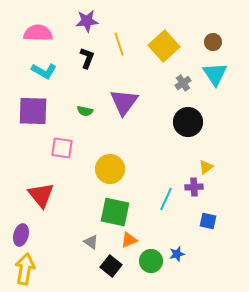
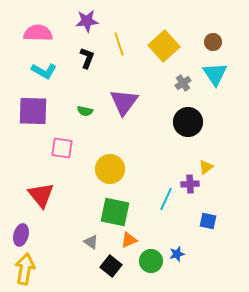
purple cross: moved 4 px left, 3 px up
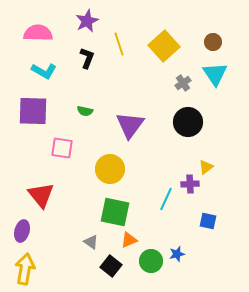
purple star: rotated 20 degrees counterclockwise
purple triangle: moved 6 px right, 23 px down
purple ellipse: moved 1 px right, 4 px up
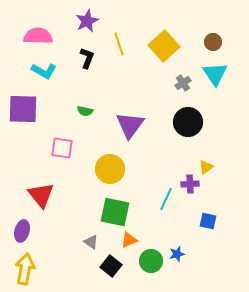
pink semicircle: moved 3 px down
purple square: moved 10 px left, 2 px up
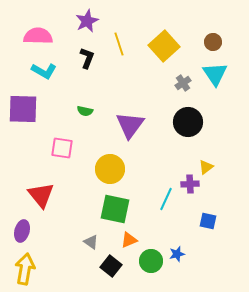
green square: moved 3 px up
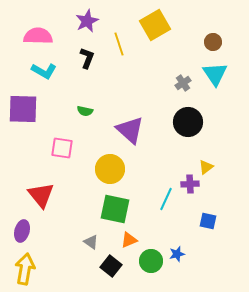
yellow square: moved 9 px left, 21 px up; rotated 12 degrees clockwise
purple triangle: moved 5 px down; rotated 24 degrees counterclockwise
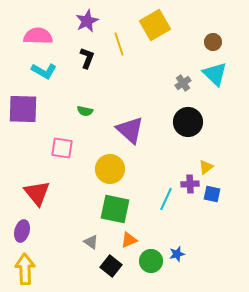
cyan triangle: rotated 12 degrees counterclockwise
red triangle: moved 4 px left, 2 px up
blue square: moved 4 px right, 27 px up
yellow arrow: rotated 12 degrees counterclockwise
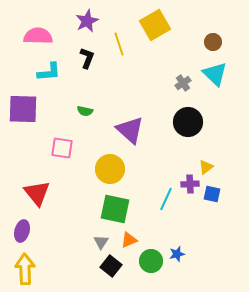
cyan L-shape: moved 5 px right, 1 px down; rotated 35 degrees counterclockwise
gray triangle: moved 10 px right; rotated 28 degrees clockwise
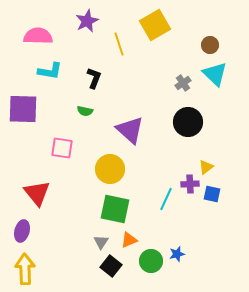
brown circle: moved 3 px left, 3 px down
black L-shape: moved 7 px right, 20 px down
cyan L-shape: moved 1 px right, 1 px up; rotated 15 degrees clockwise
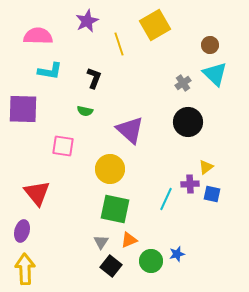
pink square: moved 1 px right, 2 px up
